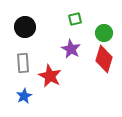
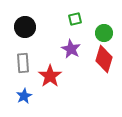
red star: rotated 10 degrees clockwise
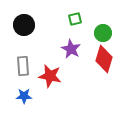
black circle: moved 1 px left, 2 px up
green circle: moved 1 px left
gray rectangle: moved 3 px down
red star: rotated 25 degrees counterclockwise
blue star: rotated 28 degrees clockwise
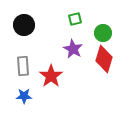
purple star: moved 2 px right
red star: moved 1 px right; rotated 25 degrees clockwise
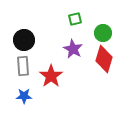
black circle: moved 15 px down
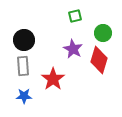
green square: moved 3 px up
red diamond: moved 5 px left, 1 px down
red star: moved 2 px right, 3 px down
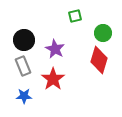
purple star: moved 18 px left
gray rectangle: rotated 18 degrees counterclockwise
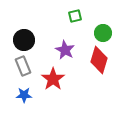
purple star: moved 10 px right, 1 px down
blue star: moved 1 px up
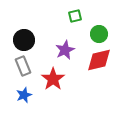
green circle: moved 4 px left, 1 px down
purple star: rotated 18 degrees clockwise
red diamond: rotated 60 degrees clockwise
blue star: rotated 21 degrees counterclockwise
